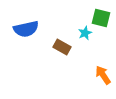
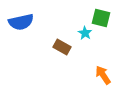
blue semicircle: moved 5 px left, 7 px up
cyan star: rotated 16 degrees counterclockwise
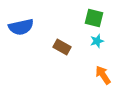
green square: moved 7 px left
blue semicircle: moved 5 px down
cyan star: moved 12 px right, 8 px down; rotated 24 degrees clockwise
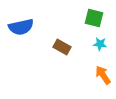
cyan star: moved 3 px right, 3 px down; rotated 24 degrees clockwise
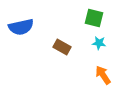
cyan star: moved 1 px left, 1 px up
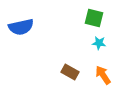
brown rectangle: moved 8 px right, 25 px down
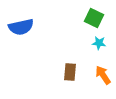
green square: rotated 12 degrees clockwise
brown rectangle: rotated 66 degrees clockwise
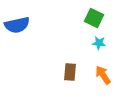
blue semicircle: moved 4 px left, 2 px up
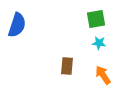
green square: moved 2 px right, 1 px down; rotated 36 degrees counterclockwise
blue semicircle: rotated 60 degrees counterclockwise
brown rectangle: moved 3 px left, 6 px up
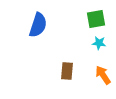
blue semicircle: moved 21 px right
brown rectangle: moved 5 px down
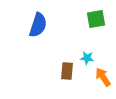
cyan star: moved 12 px left, 15 px down
orange arrow: moved 2 px down
